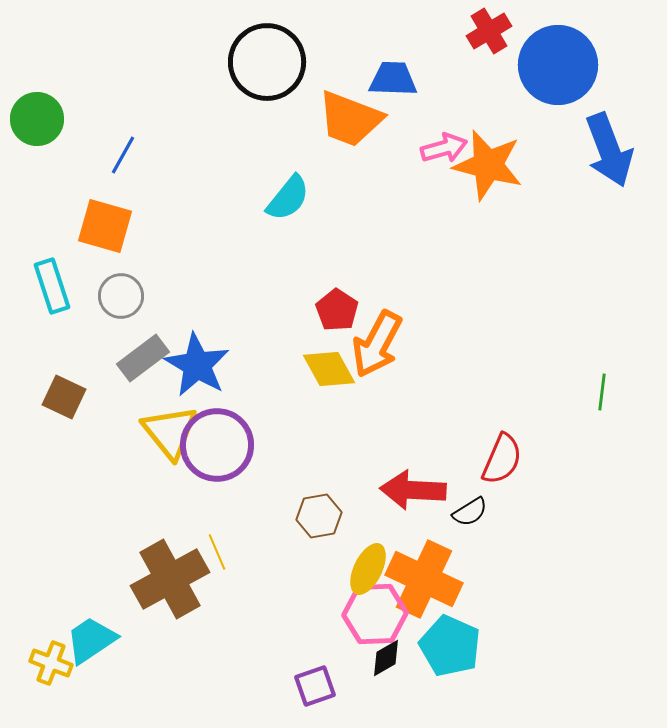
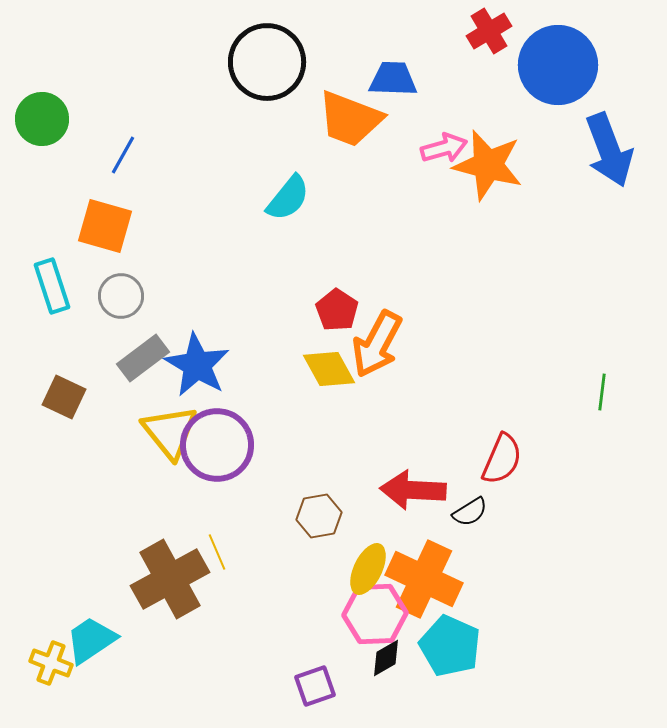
green circle: moved 5 px right
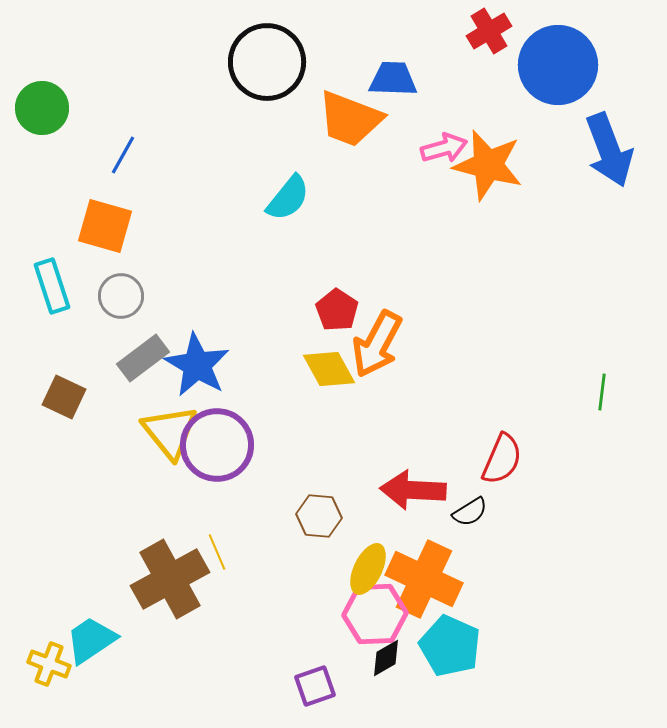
green circle: moved 11 px up
brown hexagon: rotated 15 degrees clockwise
yellow cross: moved 2 px left, 1 px down
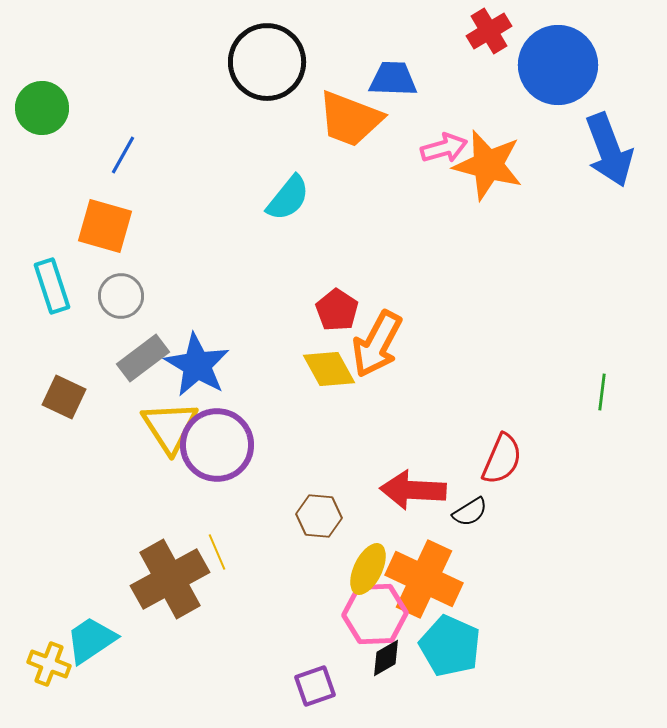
yellow triangle: moved 5 px up; rotated 6 degrees clockwise
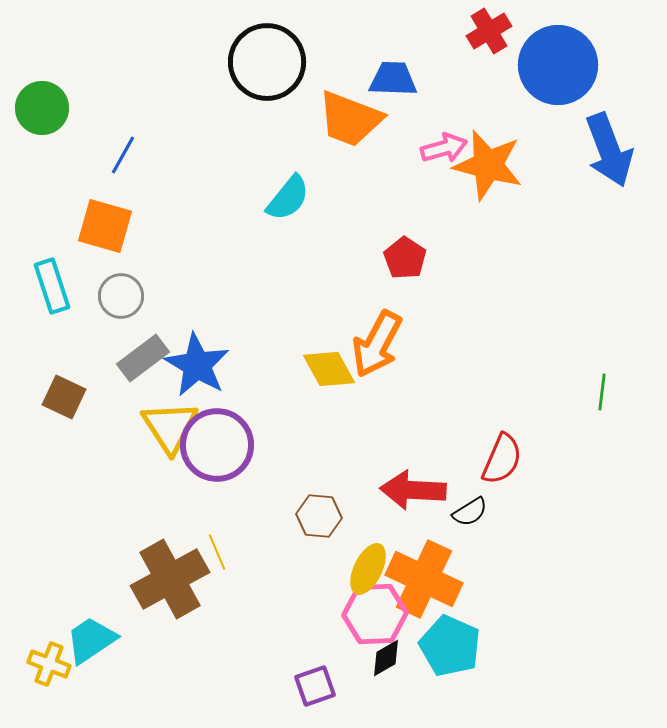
red pentagon: moved 68 px right, 52 px up
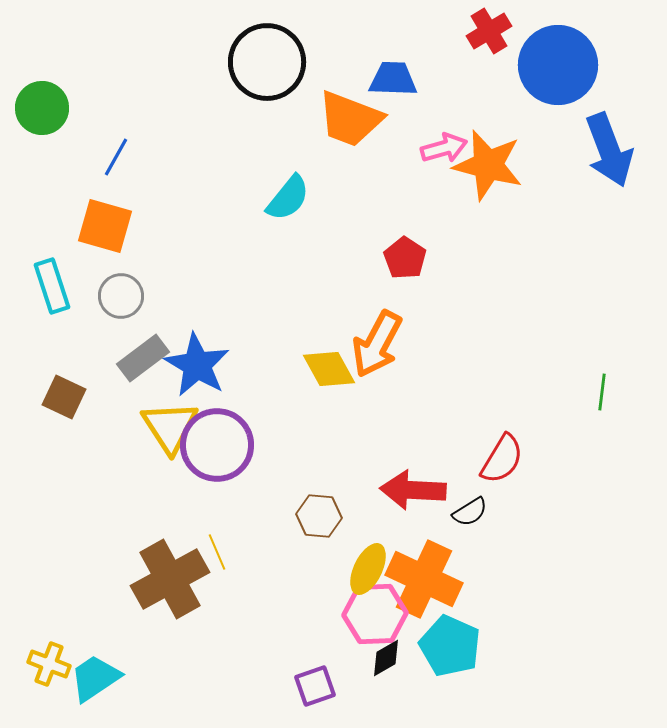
blue line: moved 7 px left, 2 px down
red semicircle: rotated 8 degrees clockwise
cyan trapezoid: moved 4 px right, 38 px down
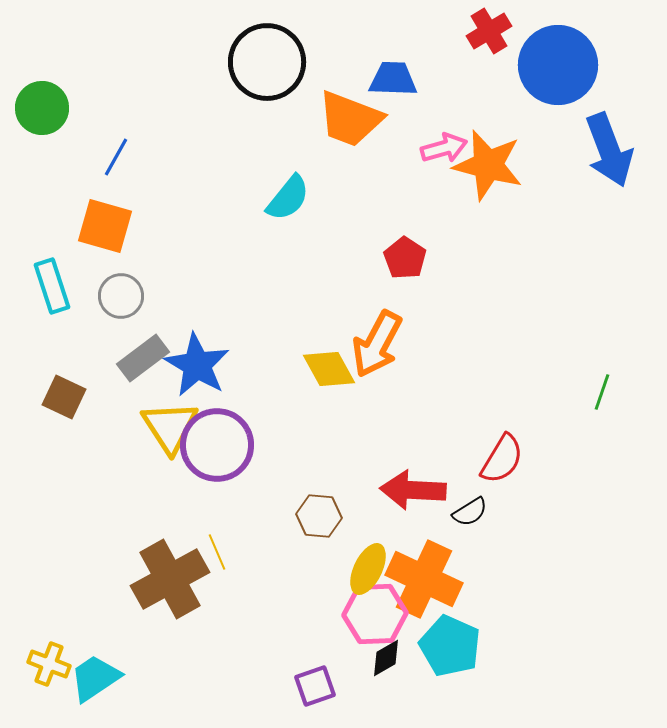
green line: rotated 12 degrees clockwise
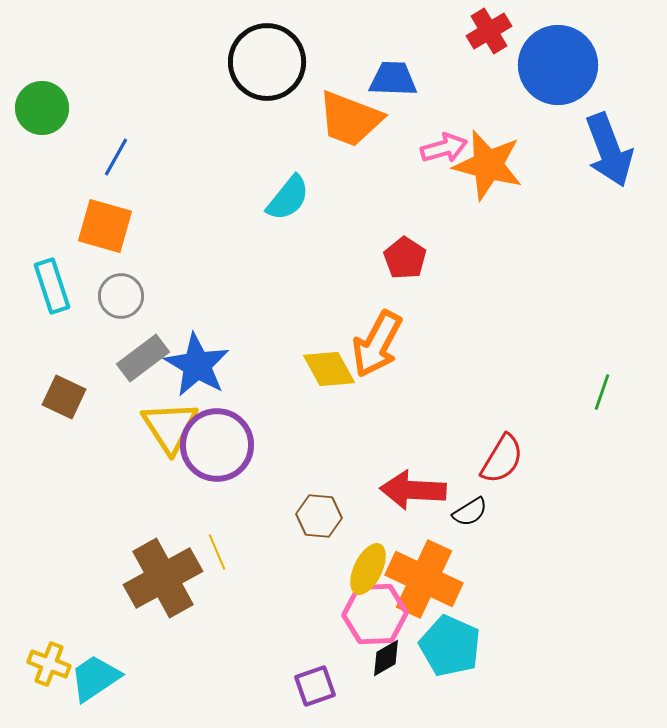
brown cross: moved 7 px left, 1 px up
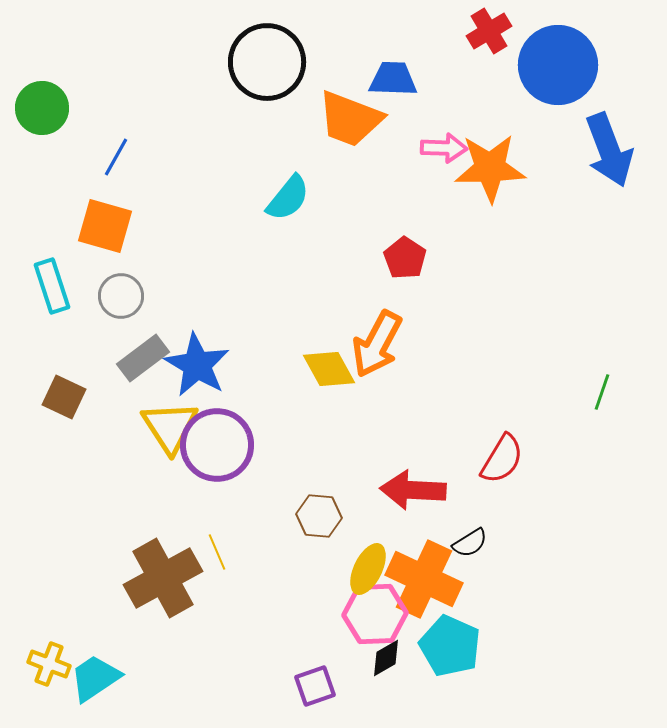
pink arrow: rotated 18 degrees clockwise
orange star: moved 2 px right, 3 px down; rotated 16 degrees counterclockwise
black semicircle: moved 31 px down
